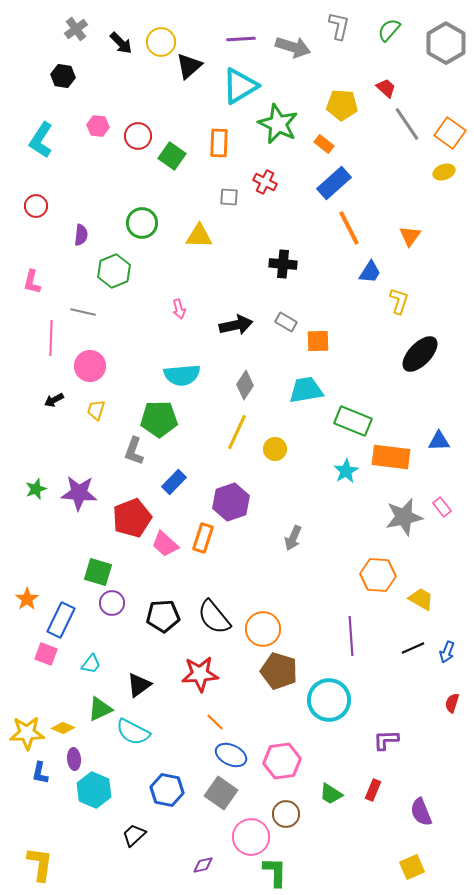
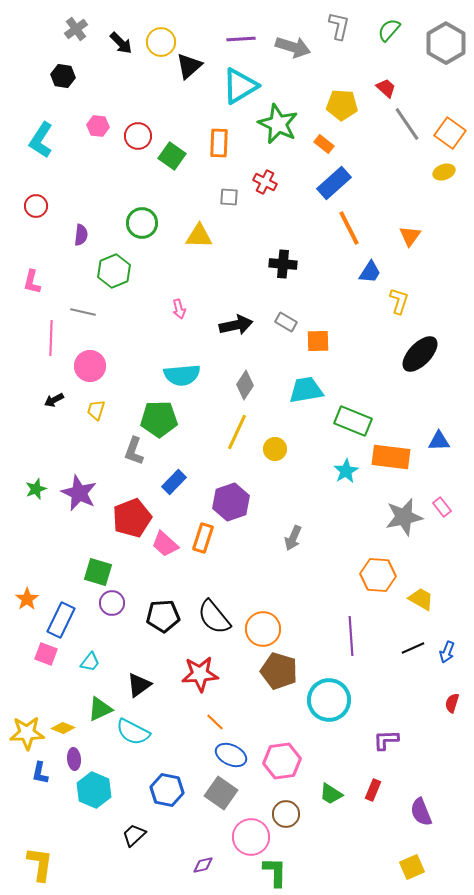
purple star at (79, 493): rotated 21 degrees clockwise
cyan trapezoid at (91, 664): moved 1 px left, 2 px up
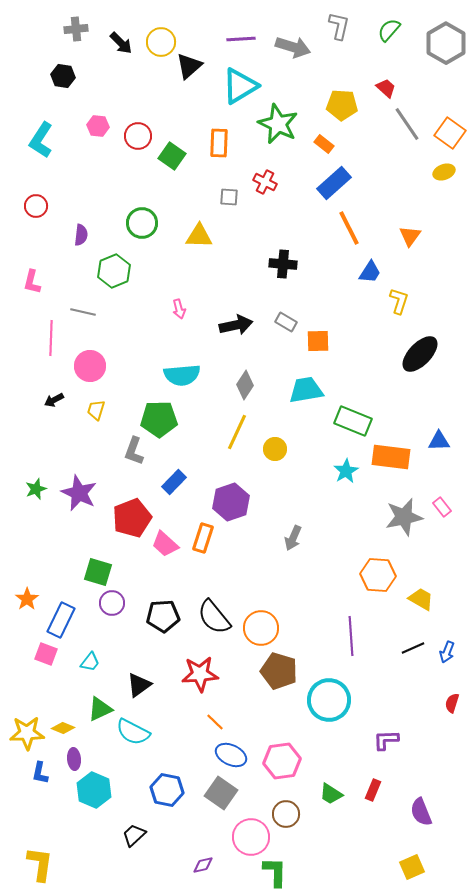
gray cross at (76, 29): rotated 30 degrees clockwise
orange circle at (263, 629): moved 2 px left, 1 px up
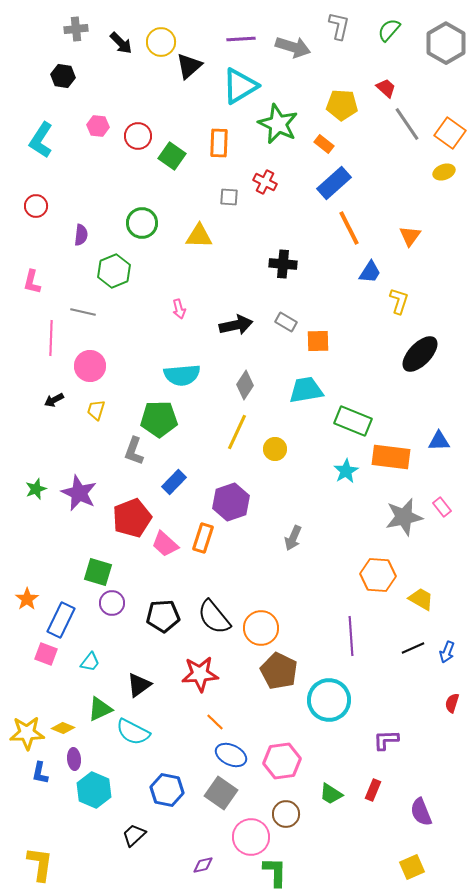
brown pentagon at (279, 671): rotated 9 degrees clockwise
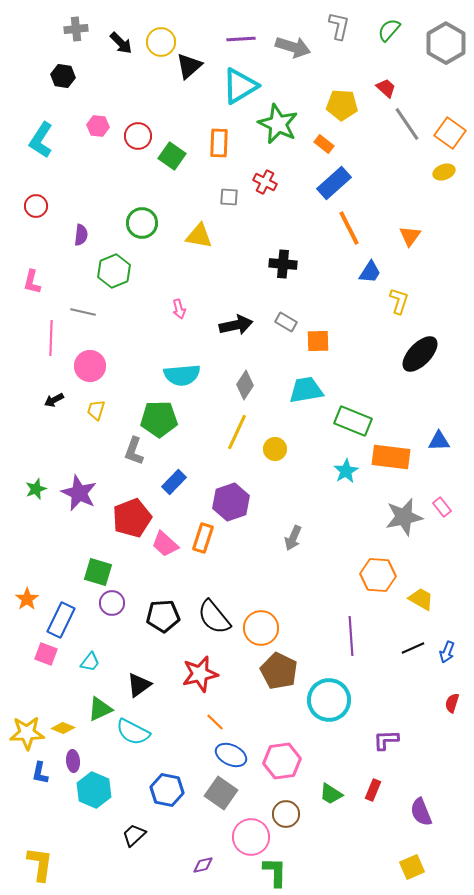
yellow triangle at (199, 236): rotated 8 degrees clockwise
red star at (200, 674): rotated 9 degrees counterclockwise
purple ellipse at (74, 759): moved 1 px left, 2 px down
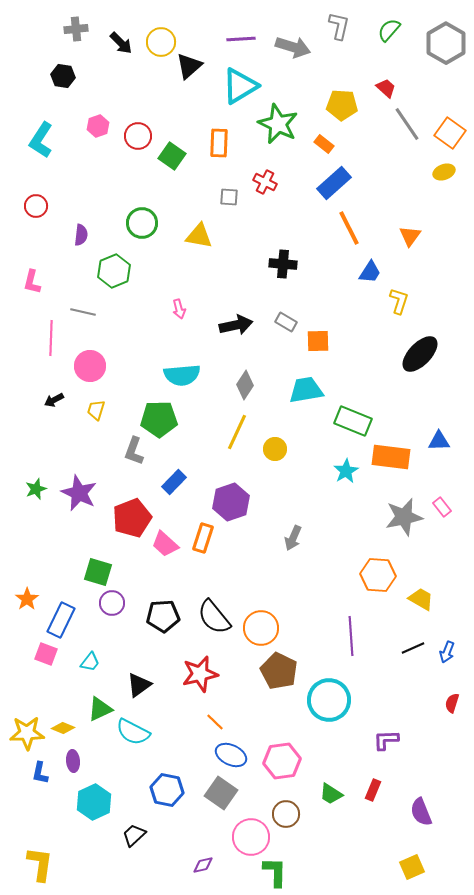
pink hexagon at (98, 126): rotated 25 degrees counterclockwise
cyan hexagon at (94, 790): moved 12 px down; rotated 12 degrees clockwise
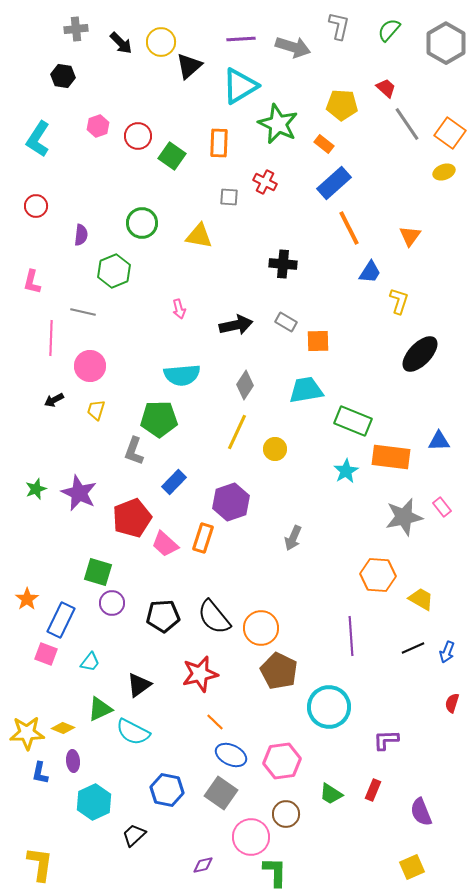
cyan L-shape at (41, 140): moved 3 px left, 1 px up
cyan circle at (329, 700): moved 7 px down
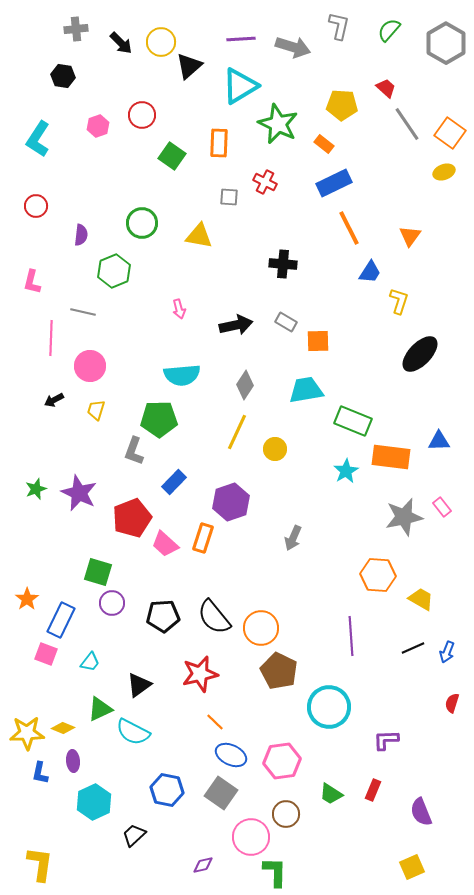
red circle at (138, 136): moved 4 px right, 21 px up
blue rectangle at (334, 183): rotated 16 degrees clockwise
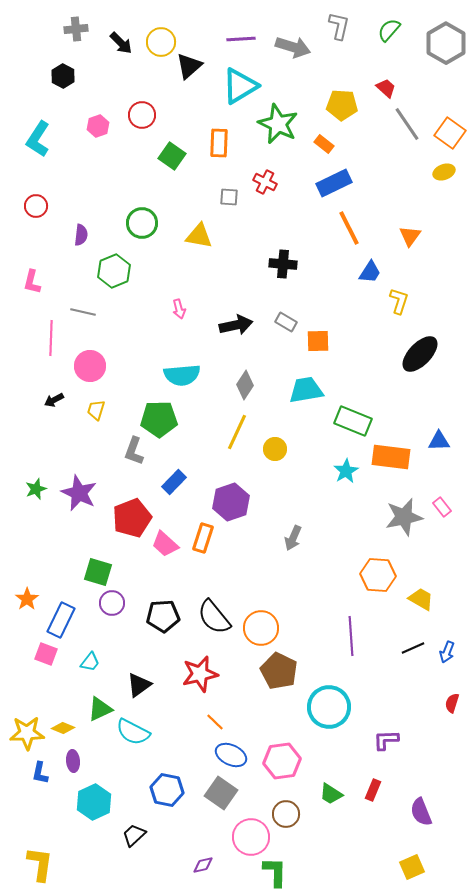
black hexagon at (63, 76): rotated 20 degrees clockwise
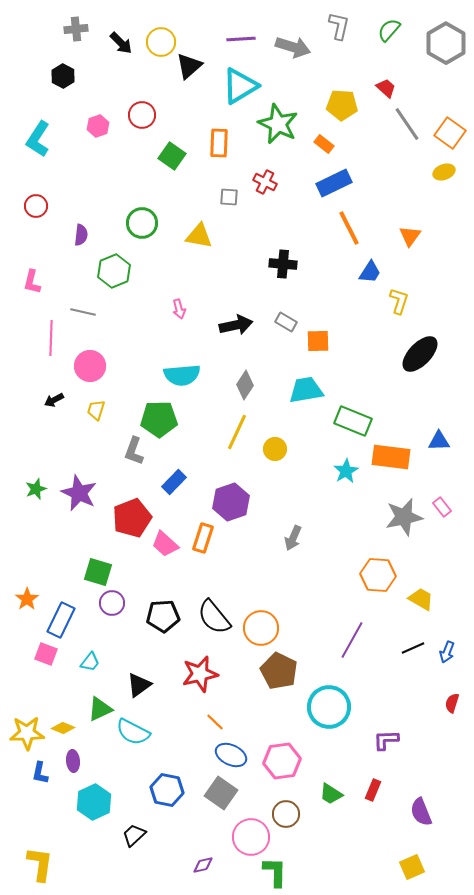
purple line at (351, 636): moved 1 px right, 4 px down; rotated 33 degrees clockwise
